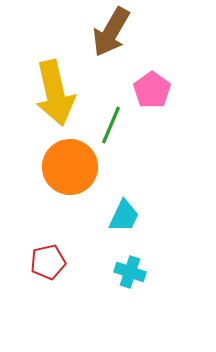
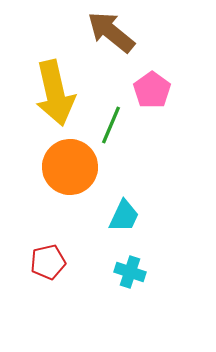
brown arrow: rotated 99 degrees clockwise
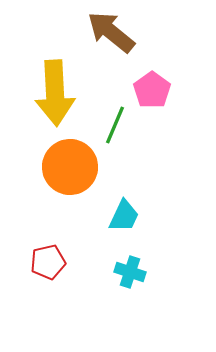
yellow arrow: rotated 10 degrees clockwise
green line: moved 4 px right
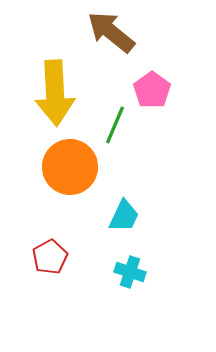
red pentagon: moved 2 px right, 5 px up; rotated 16 degrees counterclockwise
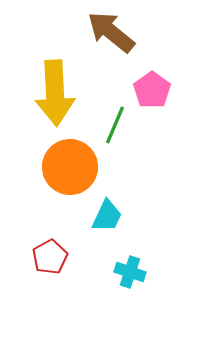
cyan trapezoid: moved 17 px left
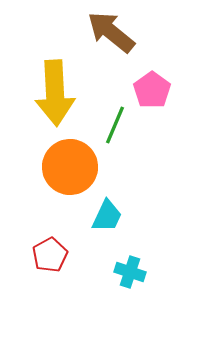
red pentagon: moved 2 px up
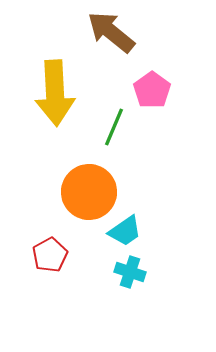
green line: moved 1 px left, 2 px down
orange circle: moved 19 px right, 25 px down
cyan trapezoid: moved 18 px right, 15 px down; rotated 30 degrees clockwise
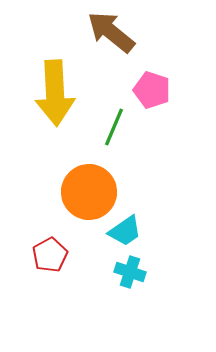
pink pentagon: rotated 18 degrees counterclockwise
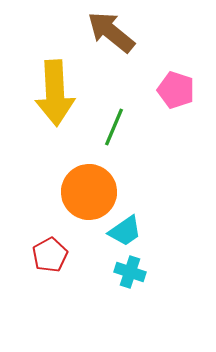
pink pentagon: moved 24 px right
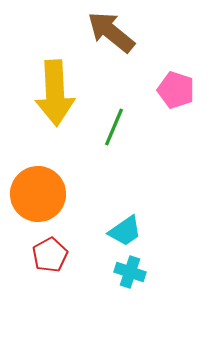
orange circle: moved 51 px left, 2 px down
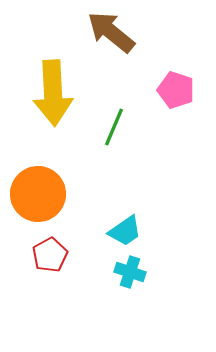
yellow arrow: moved 2 px left
